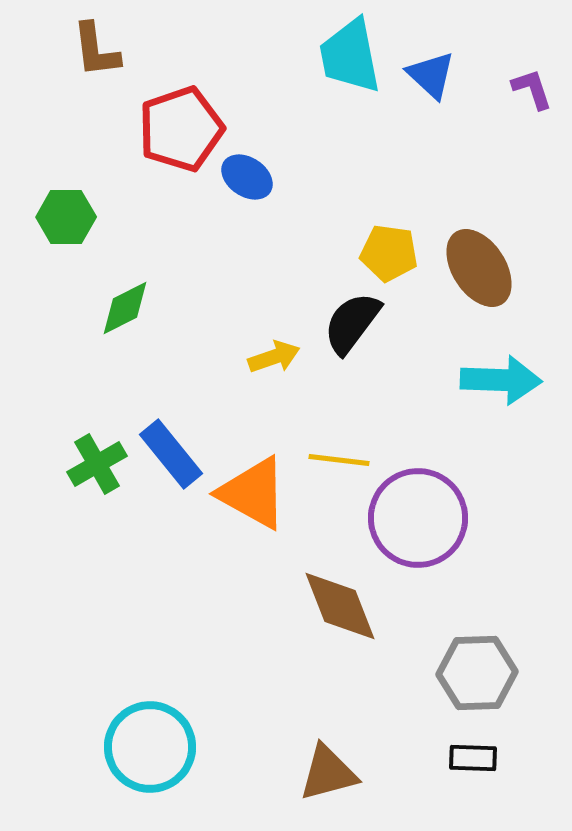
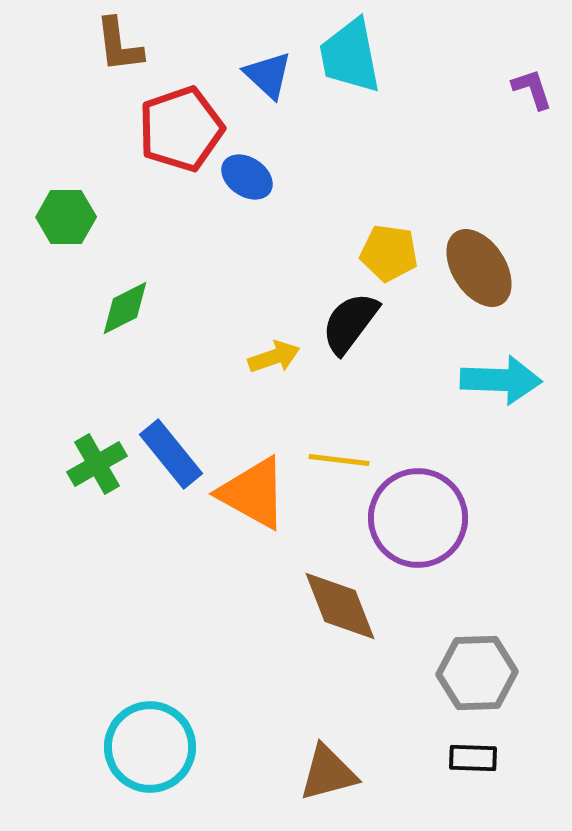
brown L-shape: moved 23 px right, 5 px up
blue triangle: moved 163 px left
black semicircle: moved 2 px left
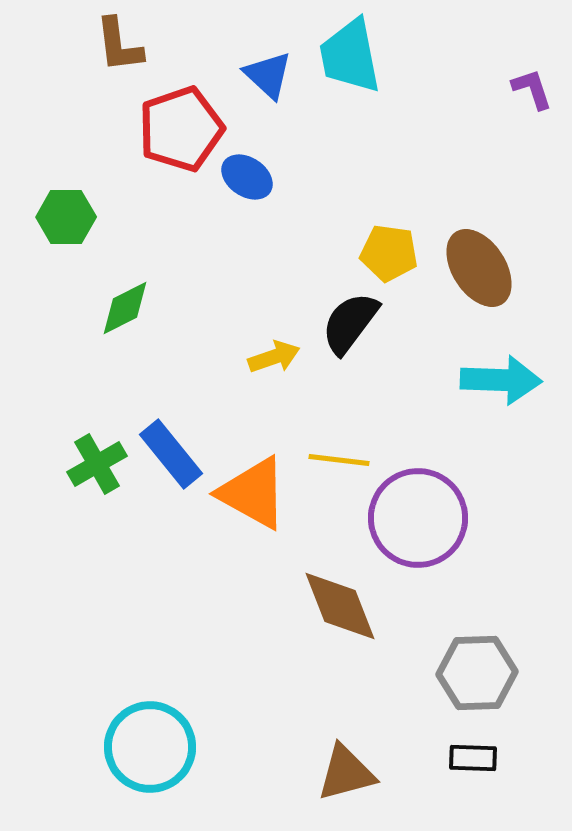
brown triangle: moved 18 px right
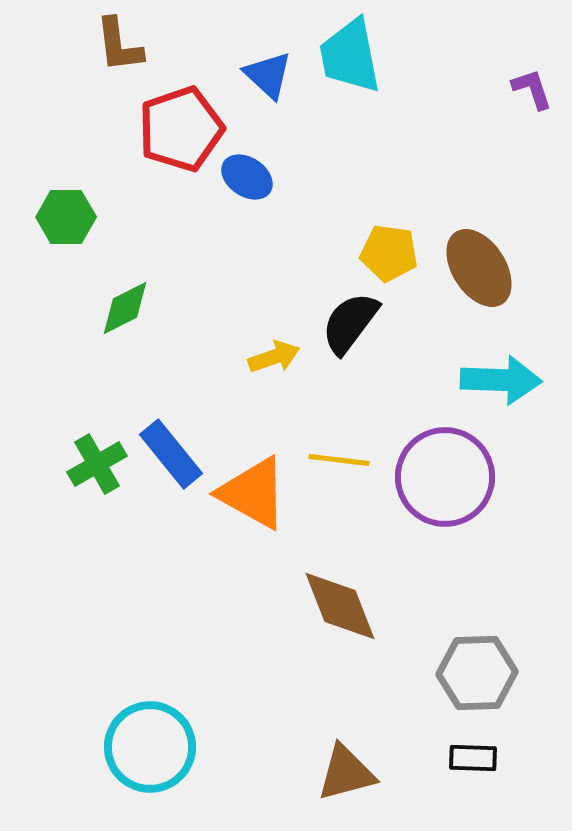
purple circle: moved 27 px right, 41 px up
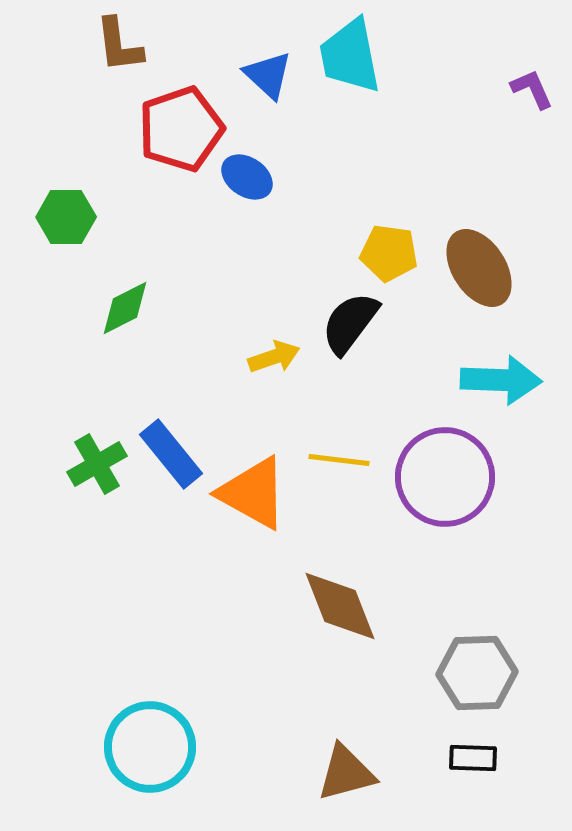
purple L-shape: rotated 6 degrees counterclockwise
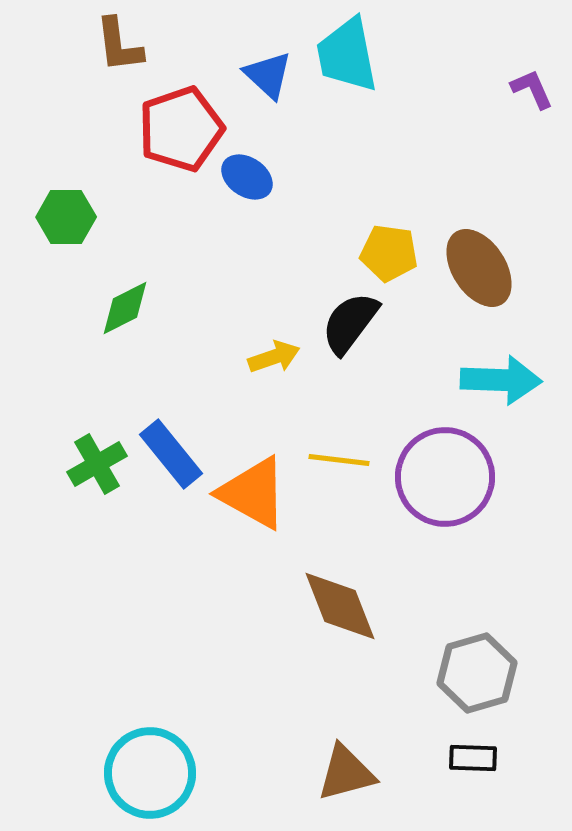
cyan trapezoid: moved 3 px left, 1 px up
gray hexagon: rotated 14 degrees counterclockwise
cyan circle: moved 26 px down
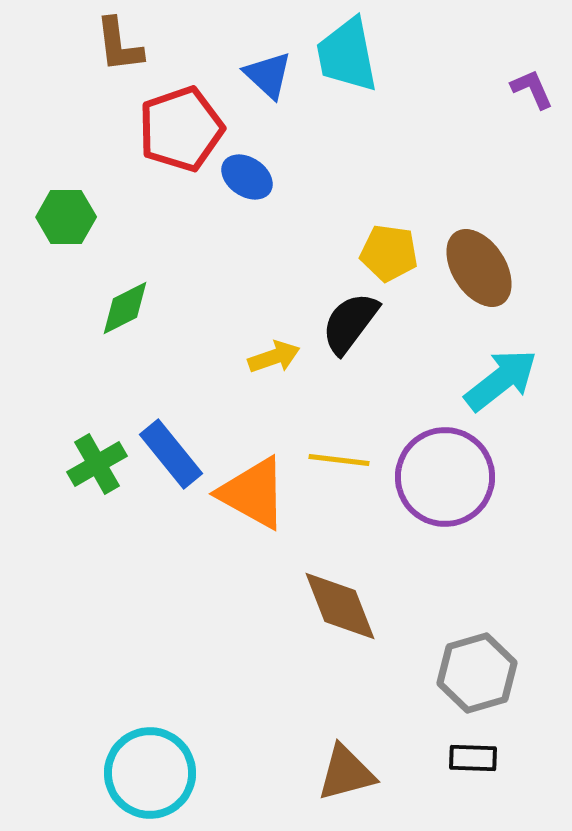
cyan arrow: rotated 40 degrees counterclockwise
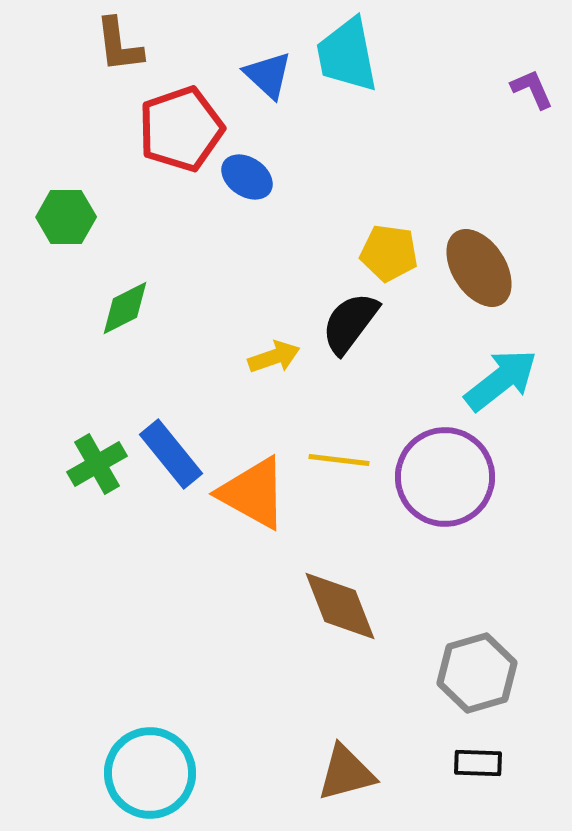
black rectangle: moved 5 px right, 5 px down
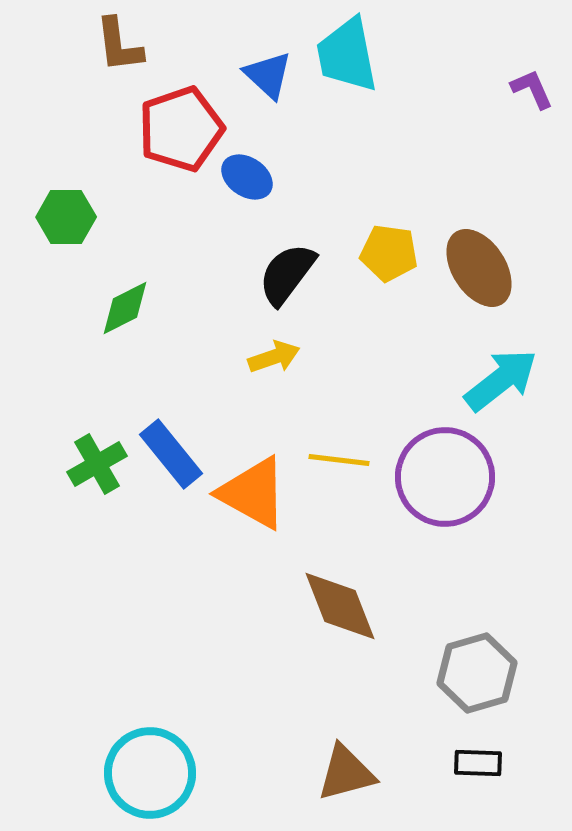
black semicircle: moved 63 px left, 49 px up
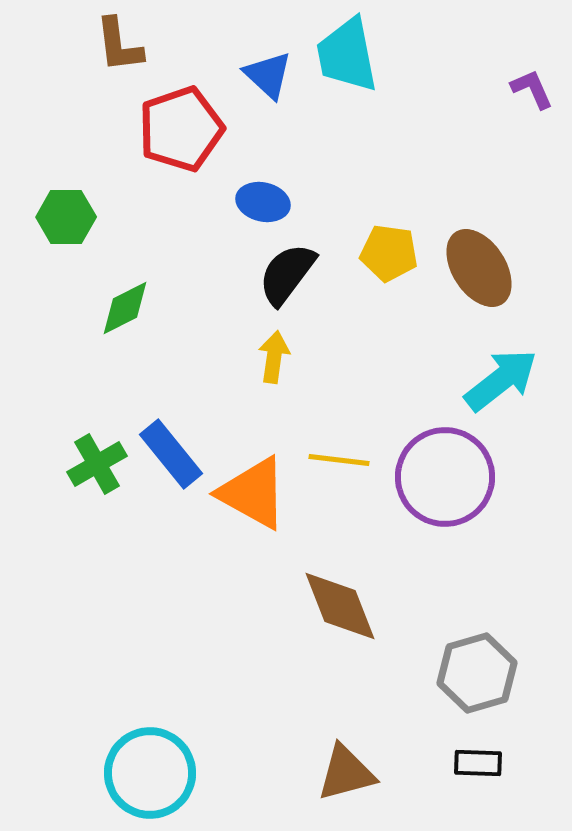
blue ellipse: moved 16 px right, 25 px down; rotated 21 degrees counterclockwise
yellow arrow: rotated 63 degrees counterclockwise
